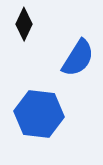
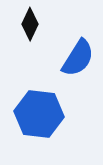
black diamond: moved 6 px right
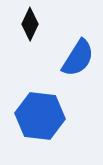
blue hexagon: moved 1 px right, 2 px down
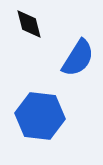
black diamond: moved 1 px left; rotated 40 degrees counterclockwise
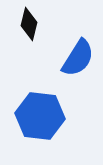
black diamond: rotated 28 degrees clockwise
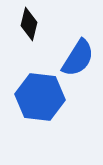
blue hexagon: moved 19 px up
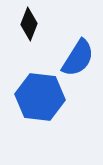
black diamond: rotated 8 degrees clockwise
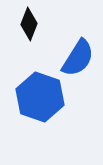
blue hexagon: rotated 12 degrees clockwise
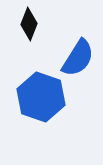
blue hexagon: moved 1 px right
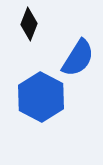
blue hexagon: rotated 9 degrees clockwise
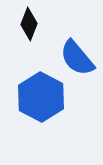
blue semicircle: moved 1 px left; rotated 108 degrees clockwise
